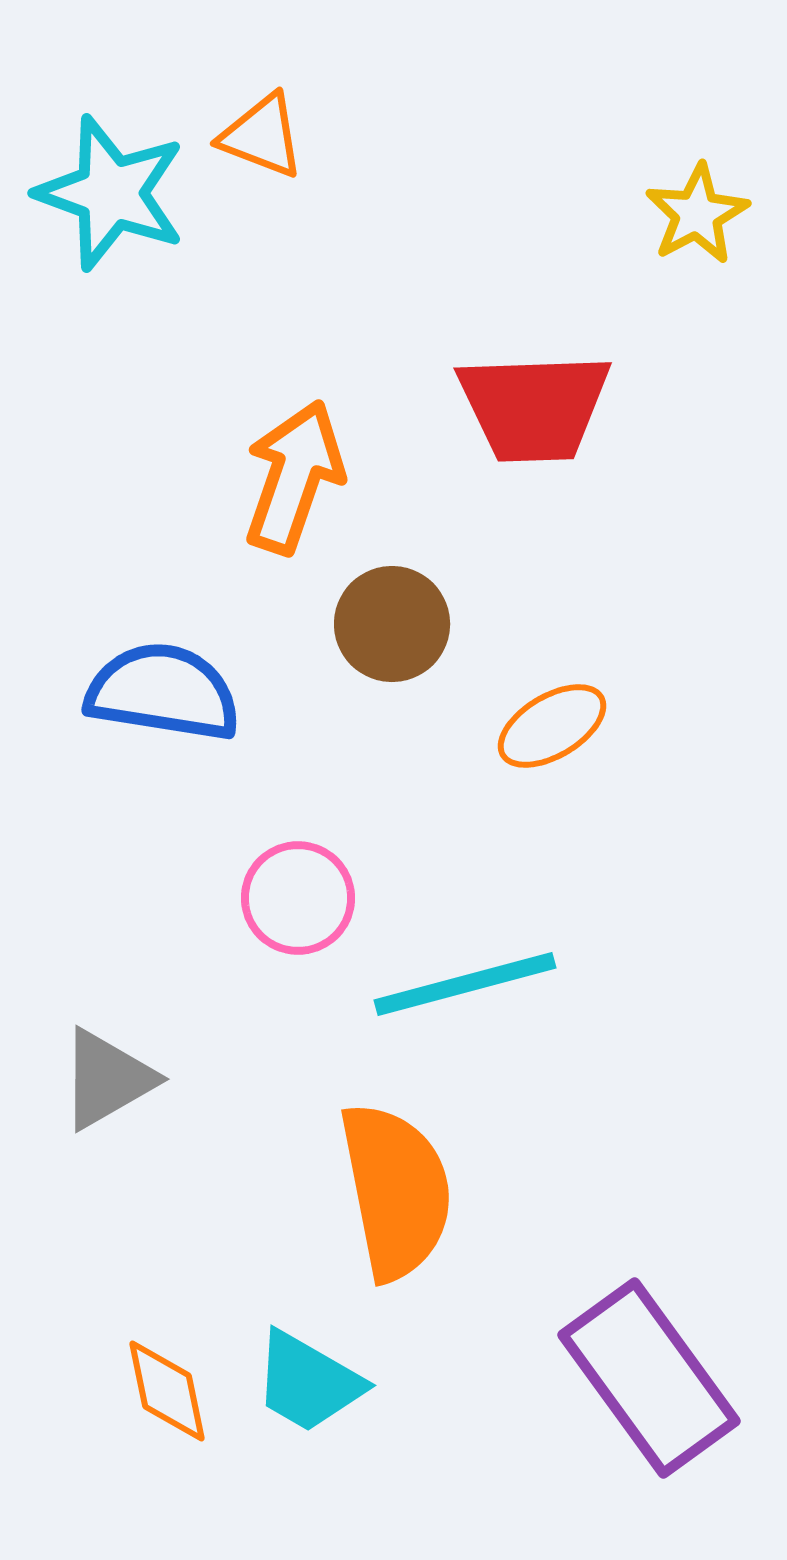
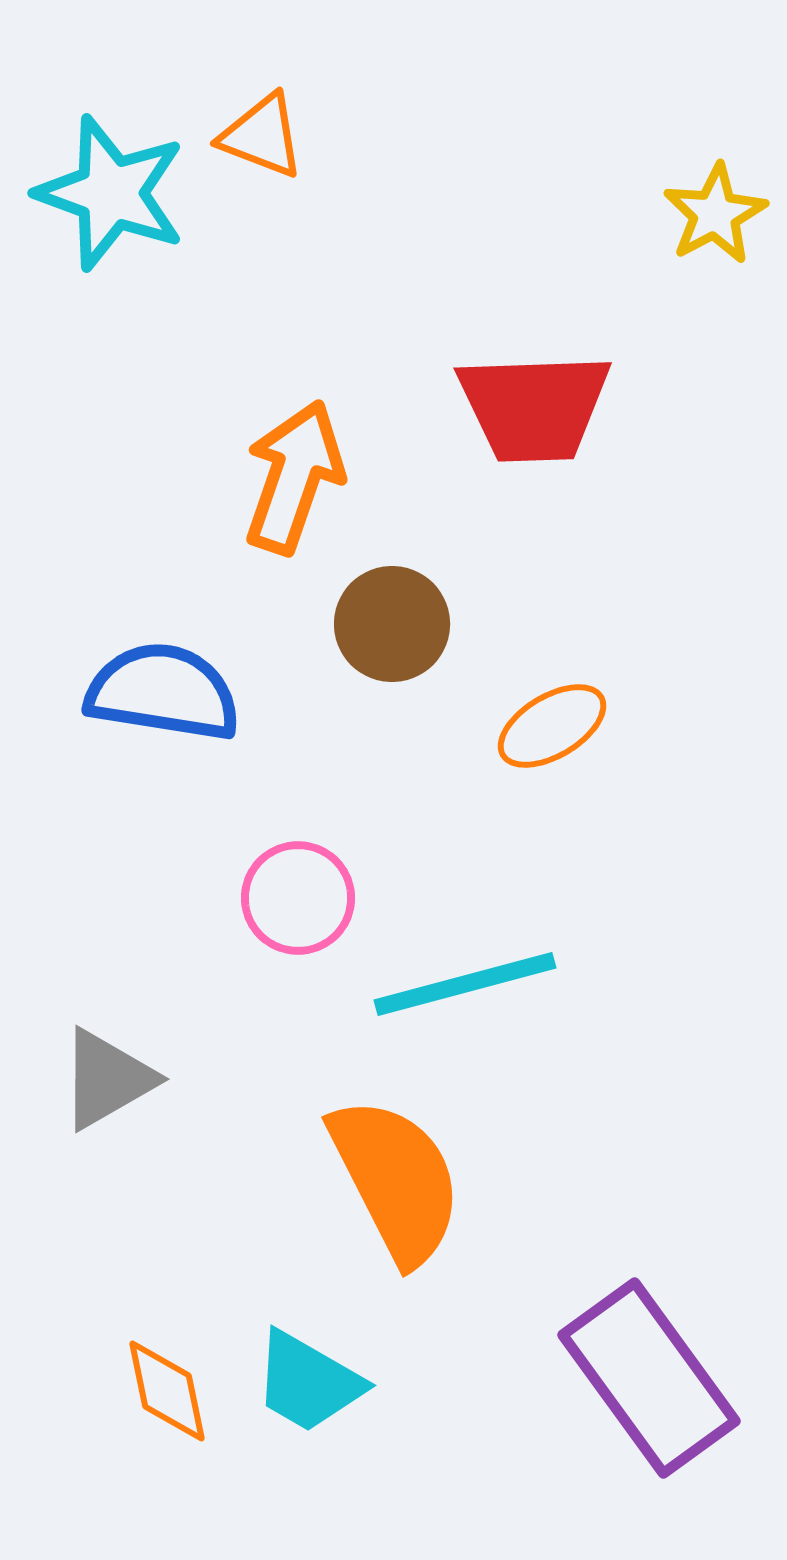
yellow star: moved 18 px right
orange semicircle: moved 11 px up; rotated 16 degrees counterclockwise
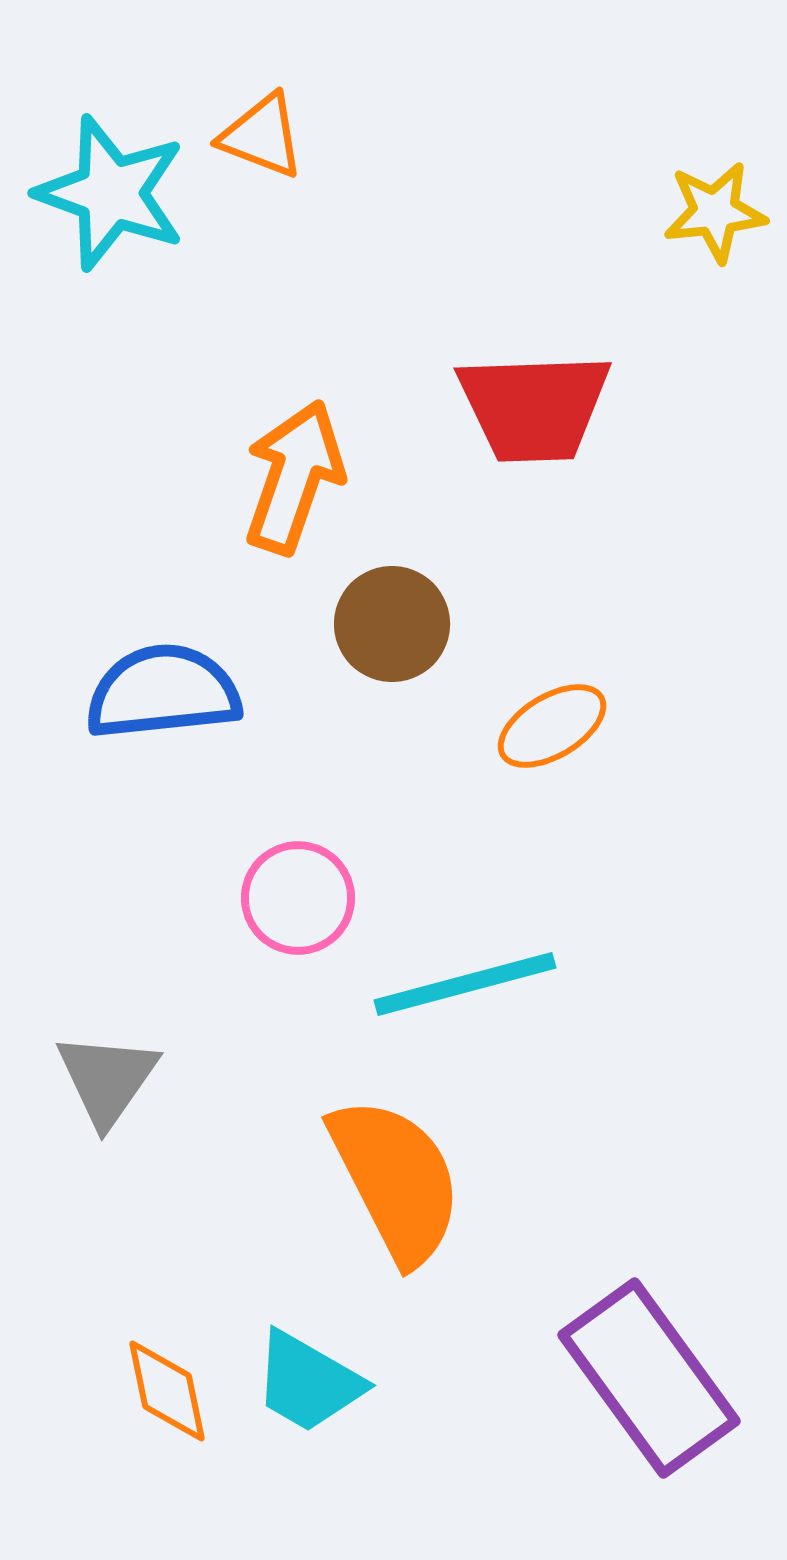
yellow star: moved 2 px up; rotated 22 degrees clockwise
blue semicircle: rotated 15 degrees counterclockwise
gray triangle: rotated 25 degrees counterclockwise
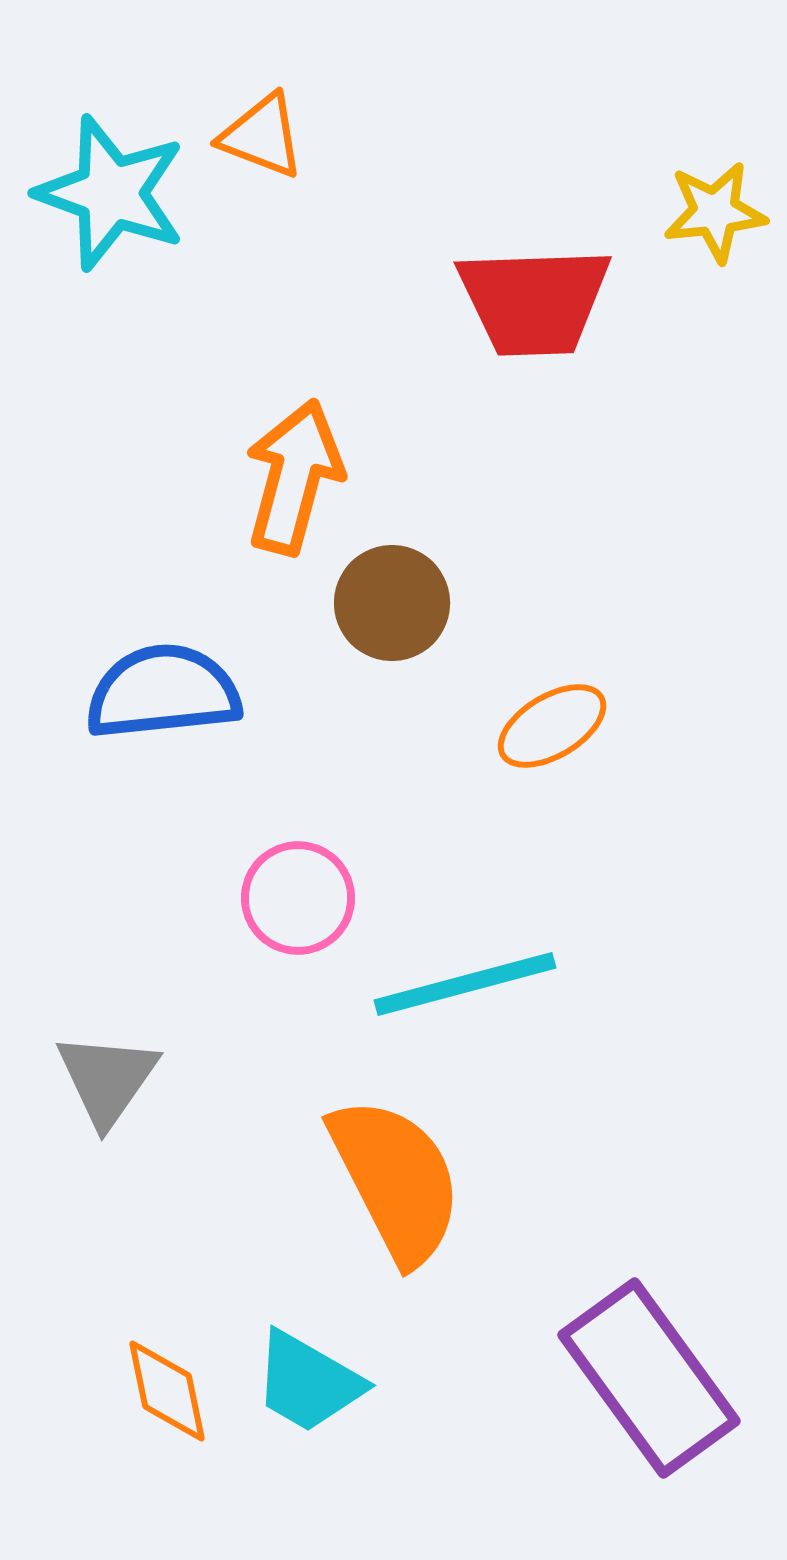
red trapezoid: moved 106 px up
orange arrow: rotated 4 degrees counterclockwise
brown circle: moved 21 px up
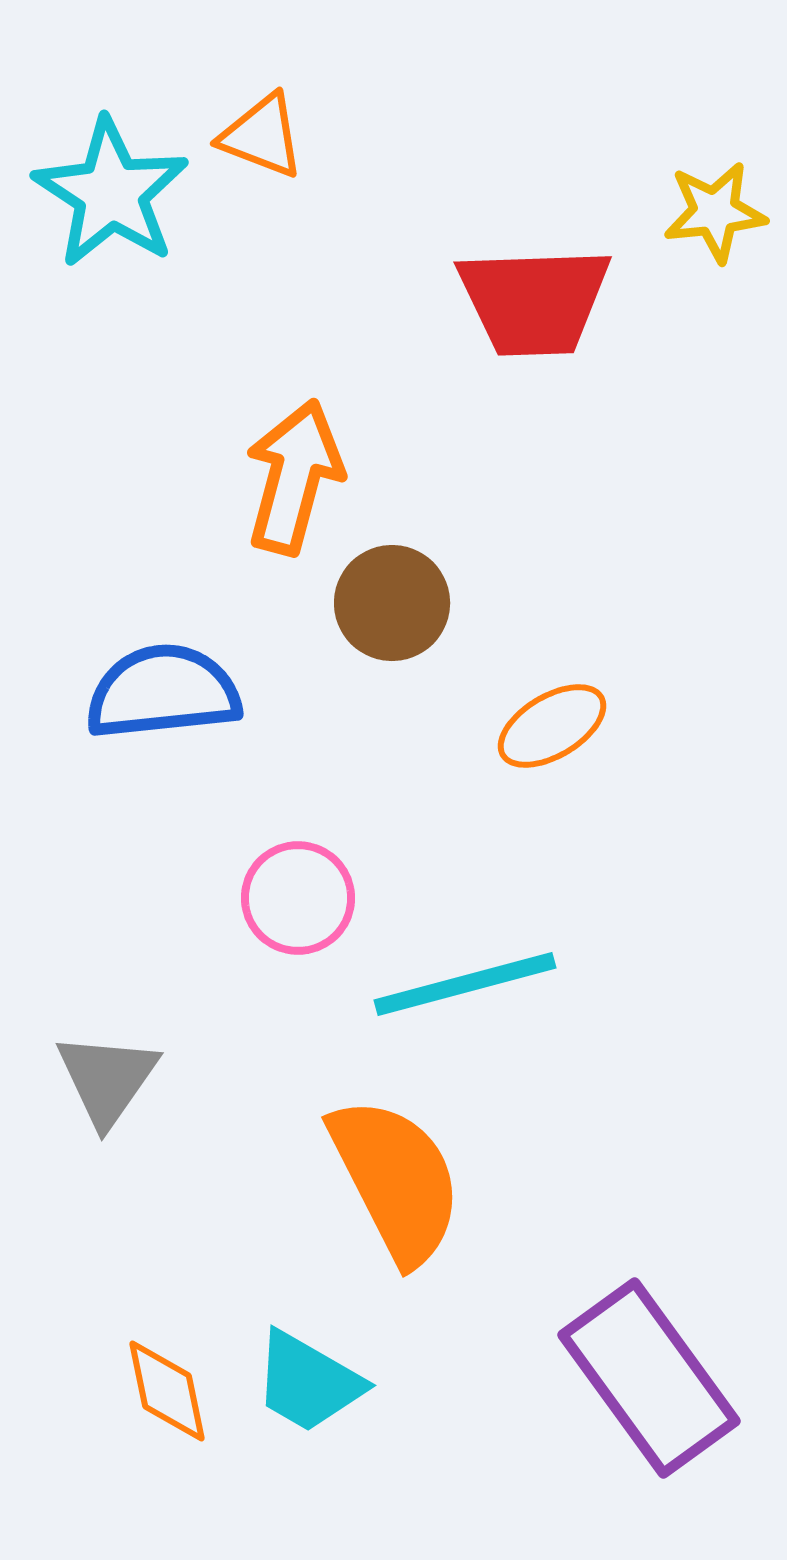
cyan star: rotated 13 degrees clockwise
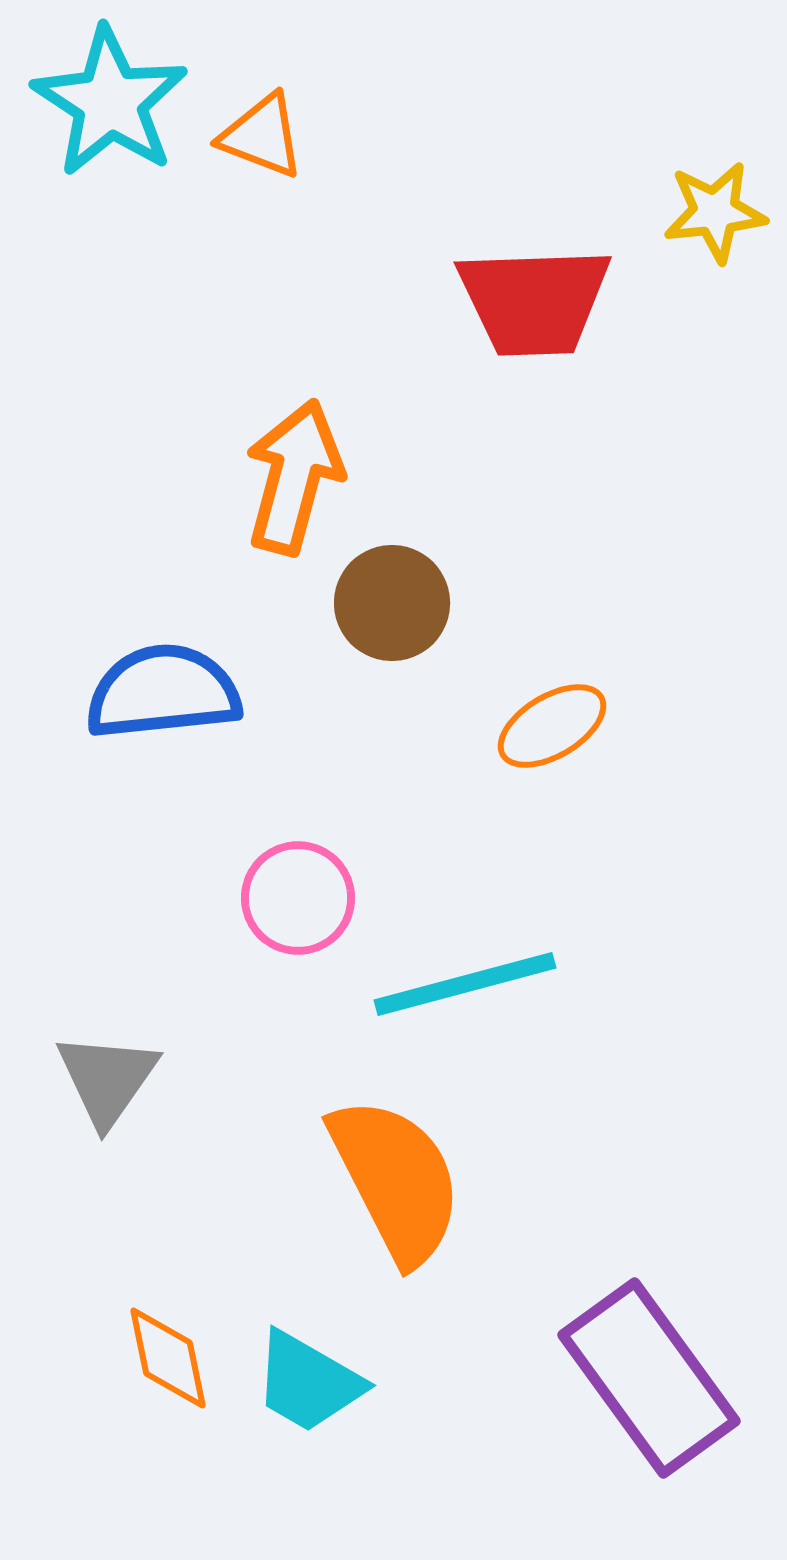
cyan star: moved 1 px left, 91 px up
orange diamond: moved 1 px right, 33 px up
